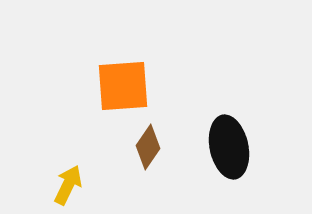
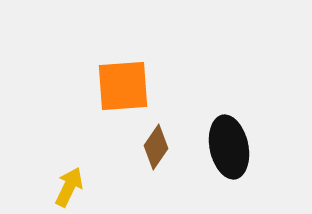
brown diamond: moved 8 px right
yellow arrow: moved 1 px right, 2 px down
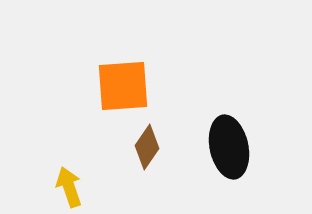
brown diamond: moved 9 px left
yellow arrow: rotated 45 degrees counterclockwise
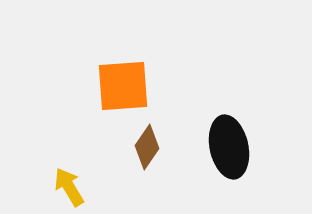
yellow arrow: rotated 12 degrees counterclockwise
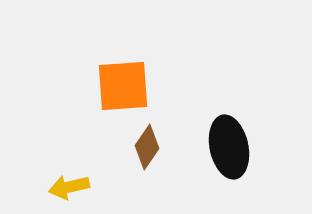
yellow arrow: rotated 72 degrees counterclockwise
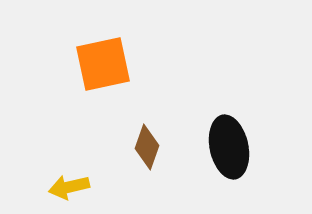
orange square: moved 20 px left, 22 px up; rotated 8 degrees counterclockwise
brown diamond: rotated 15 degrees counterclockwise
